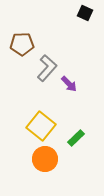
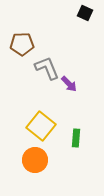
gray L-shape: rotated 64 degrees counterclockwise
green rectangle: rotated 42 degrees counterclockwise
orange circle: moved 10 px left, 1 px down
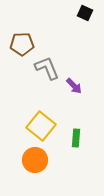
purple arrow: moved 5 px right, 2 px down
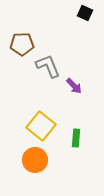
gray L-shape: moved 1 px right, 2 px up
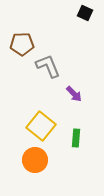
purple arrow: moved 8 px down
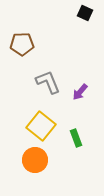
gray L-shape: moved 16 px down
purple arrow: moved 6 px right, 2 px up; rotated 84 degrees clockwise
green rectangle: rotated 24 degrees counterclockwise
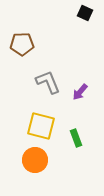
yellow square: rotated 24 degrees counterclockwise
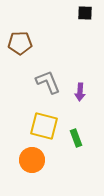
black square: rotated 21 degrees counterclockwise
brown pentagon: moved 2 px left, 1 px up
purple arrow: rotated 36 degrees counterclockwise
yellow square: moved 3 px right
orange circle: moved 3 px left
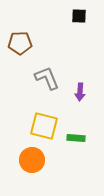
black square: moved 6 px left, 3 px down
gray L-shape: moved 1 px left, 4 px up
green rectangle: rotated 66 degrees counterclockwise
